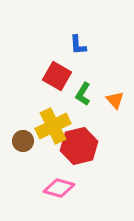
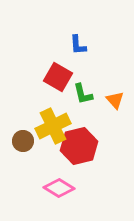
red square: moved 1 px right, 1 px down
green L-shape: rotated 45 degrees counterclockwise
pink diamond: rotated 16 degrees clockwise
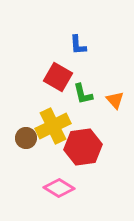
brown circle: moved 3 px right, 3 px up
red hexagon: moved 4 px right, 1 px down; rotated 6 degrees clockwise
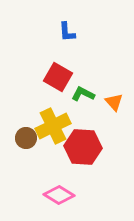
blue L-shape: moved 11 px left, 13 px up
green L-shape: rotated 130 degrees clockwise
orange triangle: moved 1 px left, 2 px down
red hexagon: rotated 12 degrees clockwise
pink diamond: moved 7 px down
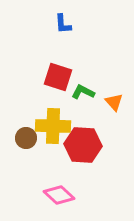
blue L-shape: moved 4 px left, 8 px up
red square: rotated 12 degrees counterclockwise
green L-shape: moved 2 px up
yellow cross: rotated 28 degrees clockwise
red hexagon: moved 2 px up
pink diamond: rotated 12 degrees clockwise
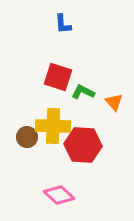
brown circle: moved 1 px right, 1 px up
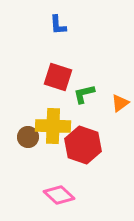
blue L-shape: moved 5 px left, 1 px down
green L-shape: moved 1 px right, 2 px down; rotated 40 degrees counterclockwise
orange triangle: moved 6 px right, 1 px down; rotated 36 degrees clockwise
brown circle: moved 1 px right
red hexagon: rotated 15 degrees clockwise
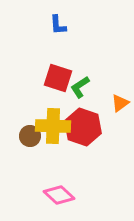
red square: moved 1 px down
green L-shape: moved 4 px left, 7 px up; rotated 20 degrees counterclockwise
brown circle: moved 2 px right, 1 px up
red hexagon: moved 18 px up
